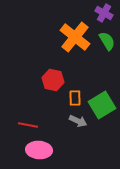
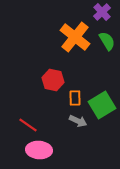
purple cross: moved 2 px left, 1 px up; rotated 18 degrees clockwise
red line: rotated 24 degrees clockwise
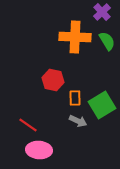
orange cross: rotated 36 degrees counterclockwise
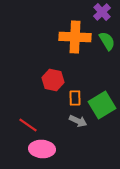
pink ellipse: moved 3 px right, 1 px up
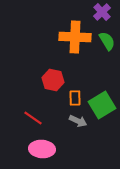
red line: moved 5 px right, 7 px up
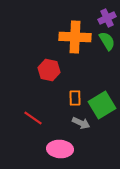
purple cross: moved 5 px right, 6 px down; rotated 18 degrees clockwise
red hexagon: moved 4 px left, 10 px up
gray arrow: moved 3 px right, 2 px down
pink ellipse: moved 18 px right
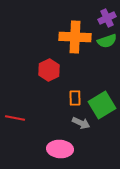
green semicircle: rotated 102 degrees clockwise
red hexagon: rotated 20 degrees clockwise
red line: moved 18 px left; rotated 24 degrees counterclockwise
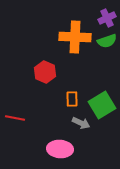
red hexagon: moved 4 px left, 2 px down; rotated 10 degrees counterclockwise
orange rectangle: moved 3 px left, 1 px down
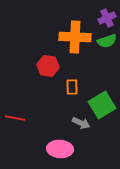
red hexagon: moved 3 px right, 6 px up; rotated 15 degrees counterclockwise
orange rectangle: moved 12 px up
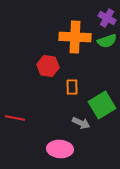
purple cross: rotated 36 degrees counterclockwise
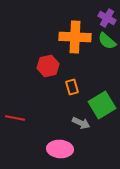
green semicircle: rotated 60 degrees clockwise
red hexagon: rotated 20 degrees counterclockwise
orange rectangle: rotated 14 degrees counterclockwise
